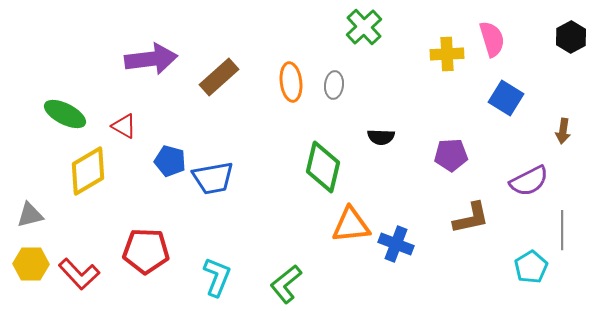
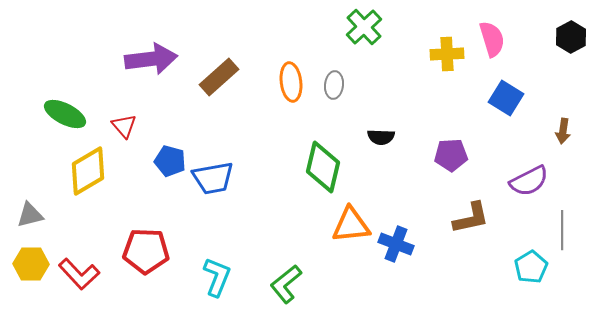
red triangle: rotated 20 degrees clockwise
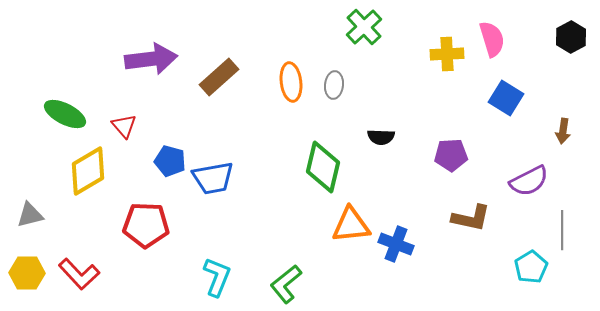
brown L-shape: rotated 24 degrees clockwise
red pentagon: moved 26 px up
yellow hexagon: moved 4 px left, 9 px down
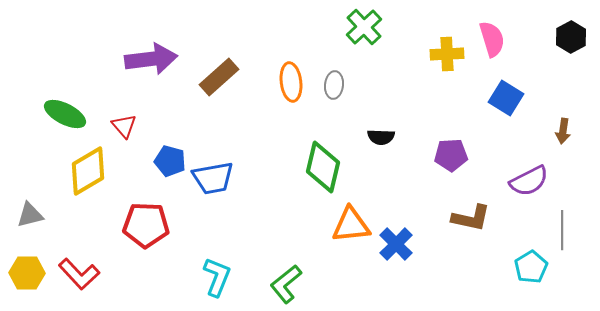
blue cross: rotated 24 degrees clockwise
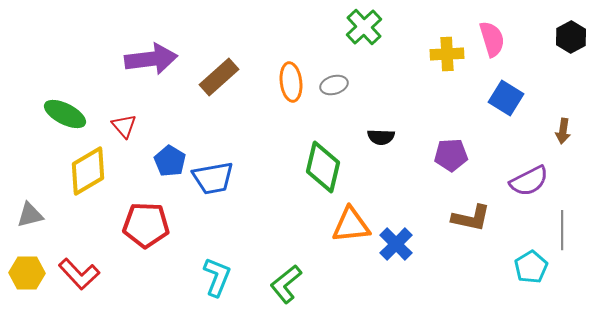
gray ellipse: rotated 68 degrees clockwise
blue pentagon: rotated 16 degrees clockwise
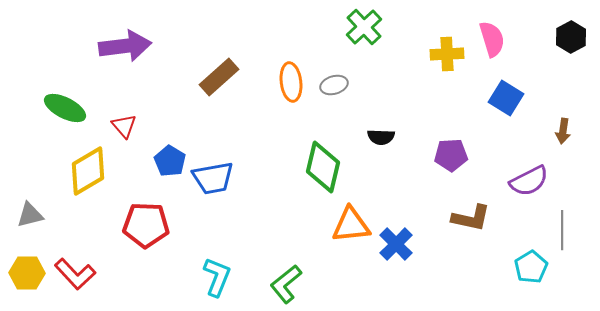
purple arrow: moved 26 px left, 13 px up
green ellipse: moved 6 px up
red L-shape: moved 4 px left
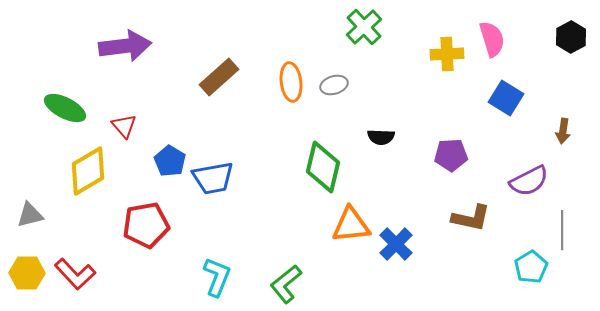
red pentagon: rotated 12 degrees counterclockwise
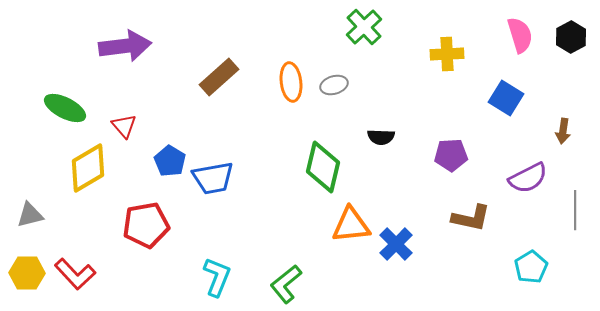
pink semicircle: moved 28 px right, 4 px up
yellow diamond: moved 3 px up
purple semicircle: moved 1 px left, 3 px up
gray line: moved 13 px right, 20 px up
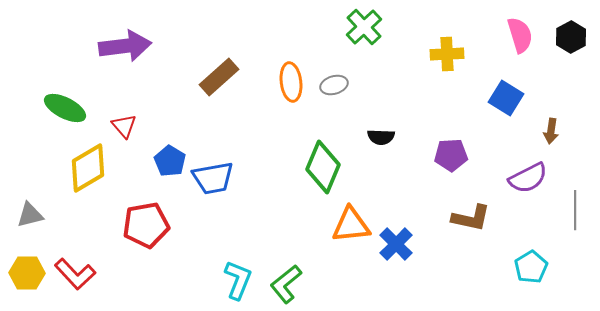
brown arrow: moved 12 px left
green diamond: rotated 9 degrees clockwise
cyan L-shape: moved 21 px right, 3 px down
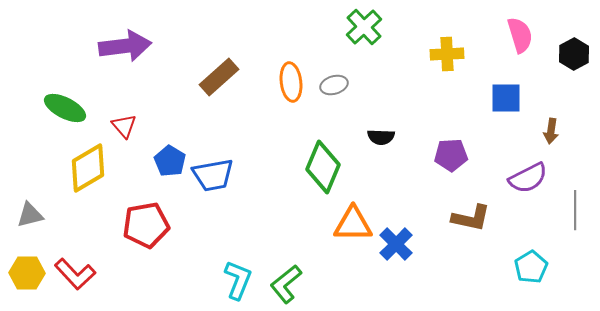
black hexagon: moved 3 px right, 17 px down
blue square: rotated 32 degrees counterclockwise
blue trapezoid: moved 3 px up
orange triangle: moved 2 px right, 1 px up; rotated 6 degrees clockwise
